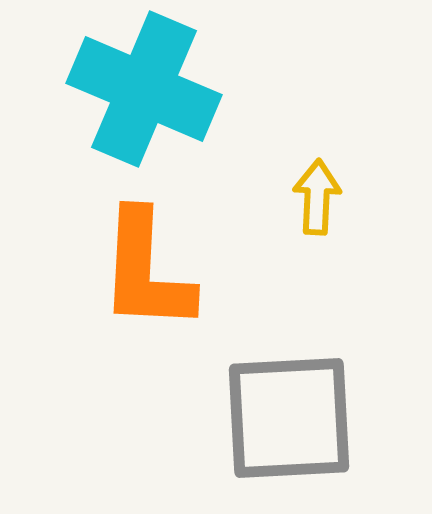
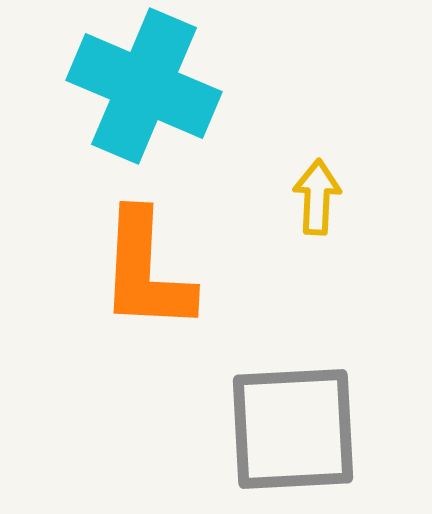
cyan cross: moved 3 px up
gray square: moved 4 px right, 11 px down
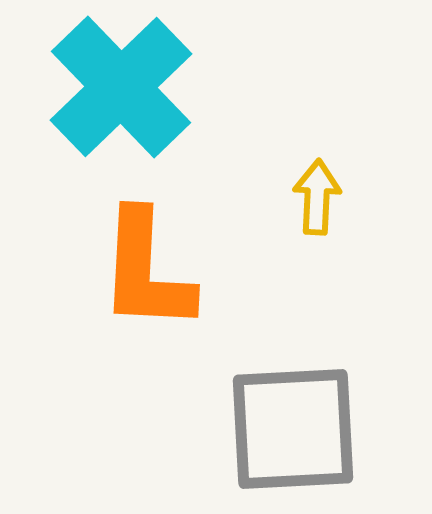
cyan cross: moved 23 px left, 1 px down; rotated 23 degrees clockwise
